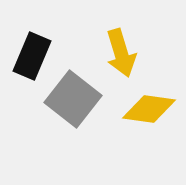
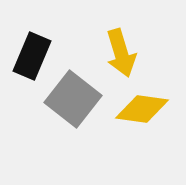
yellow diamond: moved 7 px left
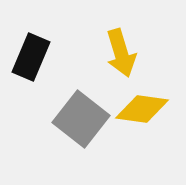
black rectangle: moved 1 px left, 1 px down
gray square: moved 8 px right, 20 px down
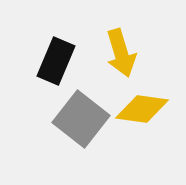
black rectangle: moved 25 px right, 4 px down
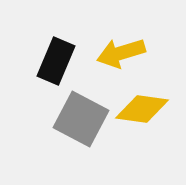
yellow arrow: rotated 90 degrees clockwise
gray square: rotated 10 degrees counterclockwise
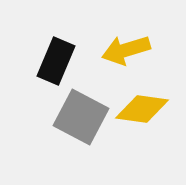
yellow arrow: moved 5 px right, 3 px up
gray square: moved 2 px up
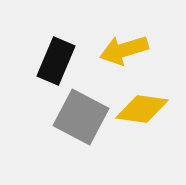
yellow arrow: moved 2 px left
